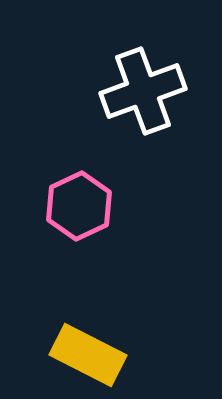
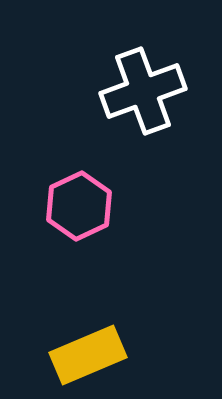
yellow rectangle: rotated 50 degrees counterclockwise
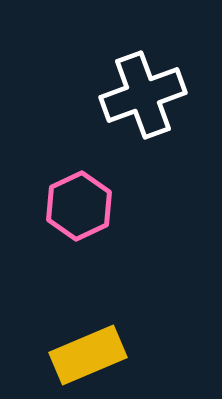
white cross: moved 4 px down
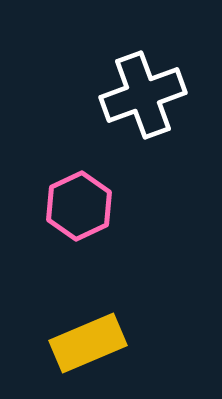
yellow rectangle: moved 12 px up
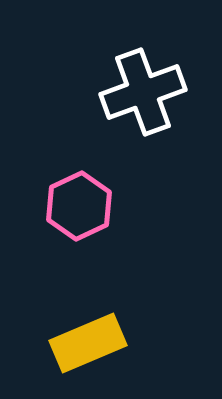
white cross: moved 3 px up
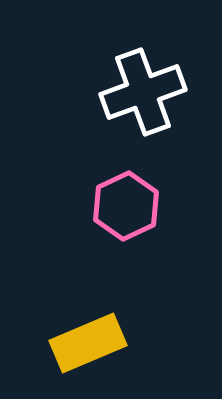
pink hexagon: moved 47 px right
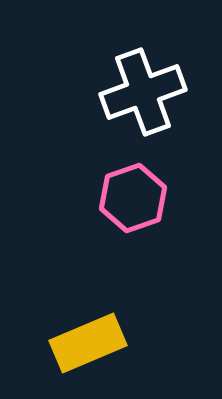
pink hexagon: moved 7 px right, 8 px up; rotated 6 degrees clockwise
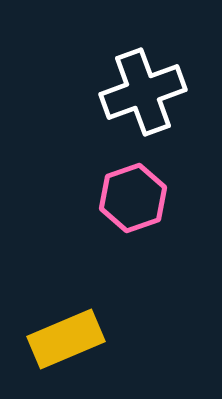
yellow rectangle: moved 22 px left, 4 px up
